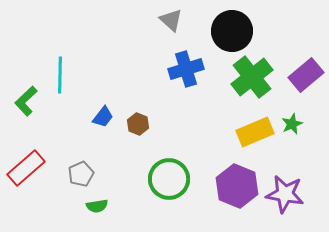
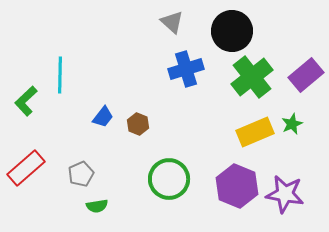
gray triangle: moved 1 px right, 2 px down
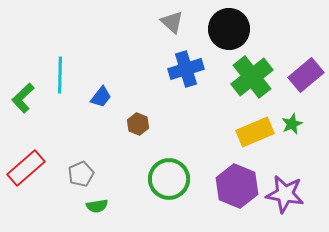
black circle: moved 3 px left, 2 px up
green L-shape: moved 3 px left, 3 px up
blue trapezoid: moved 2 px left, 20 px up
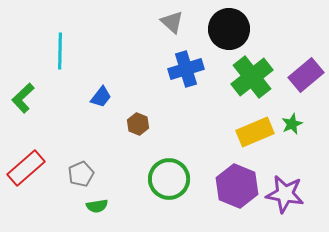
cyan line: moved 24 px up
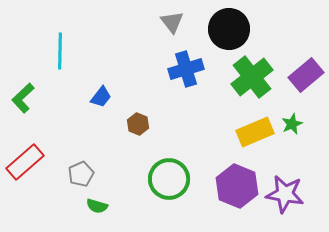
gray triangle: rotated 10 degrees clockwise
red rectangle: moved 1 px left, 6 px up
green semicircle: rotated 25 degrees clockwise
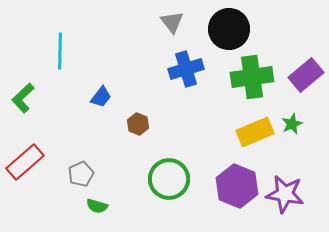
green cross: rotated 30 degrees clockwise
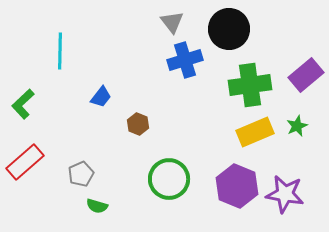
blue cross: moved 1 px left, 9 px up
green cross: moved 2 px left, 8 px down
green L-shape: moved 6 px down
green star: moved 5 px right, 2 px down
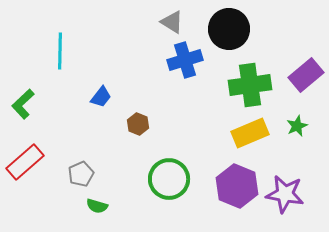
gray triangle: rotated 20 degrees counterclockwise
yellow rectangle: moved 5 px left, 1 px down
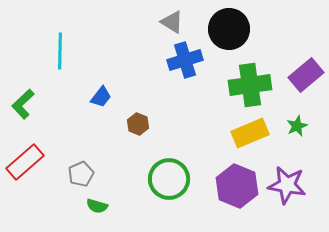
purple star: moved 2 px right, 9 px up
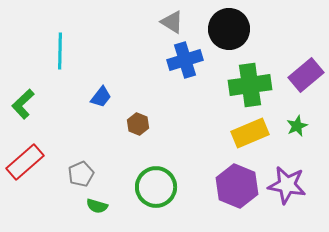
green circle: moved 13 px left, 8 px down
